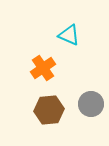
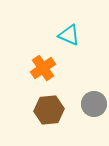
gray circle: moved 3 px right
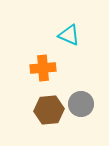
orange cross: rotated 30 degrees clockwise
gray circle: moved 13 px left
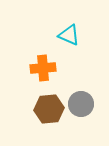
brown hexagon: moved 1 px up
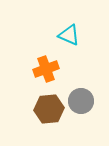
orange cross: moved 3 px right, 1 px down; rotated 15 degrees counterclockwise
gray circle: moved 3 px up
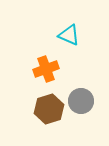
brown hexagon: rotated 12 degrees counterclockwise
